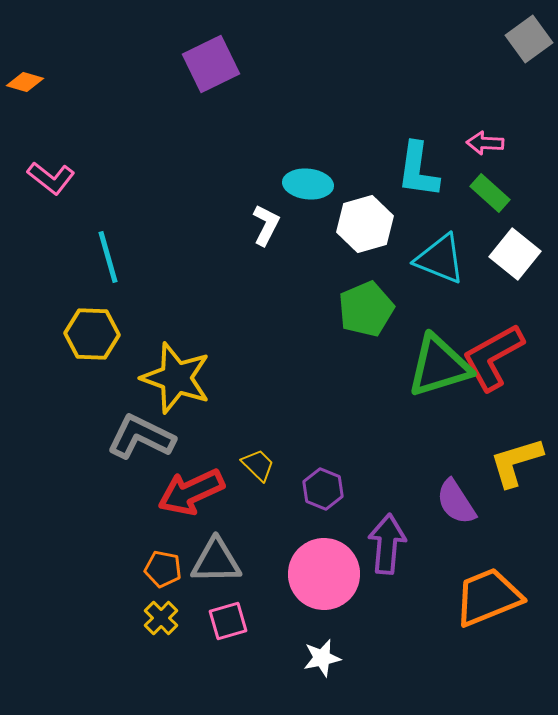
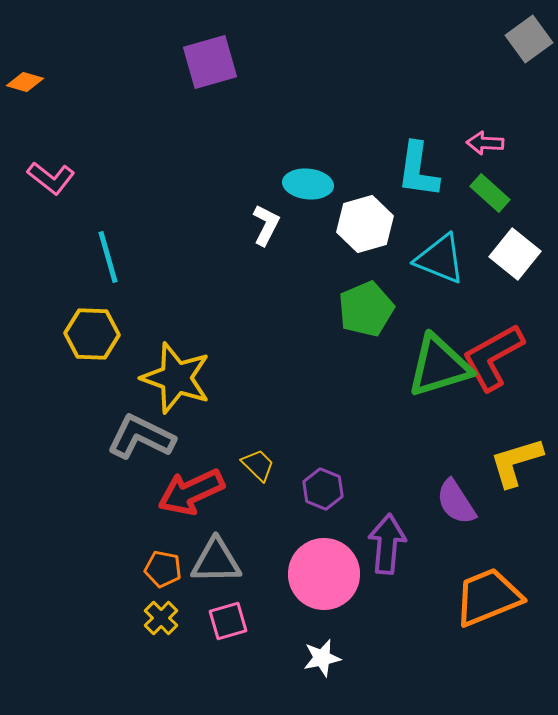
purple square: moved 1 px left, 2 px up; rotated 10 degrees clockwise
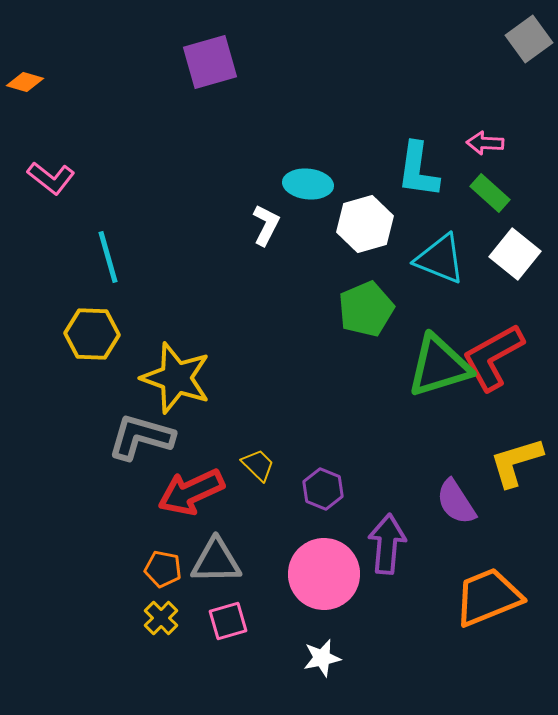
gray L-shape: rotated 10 degrees counterclockwise
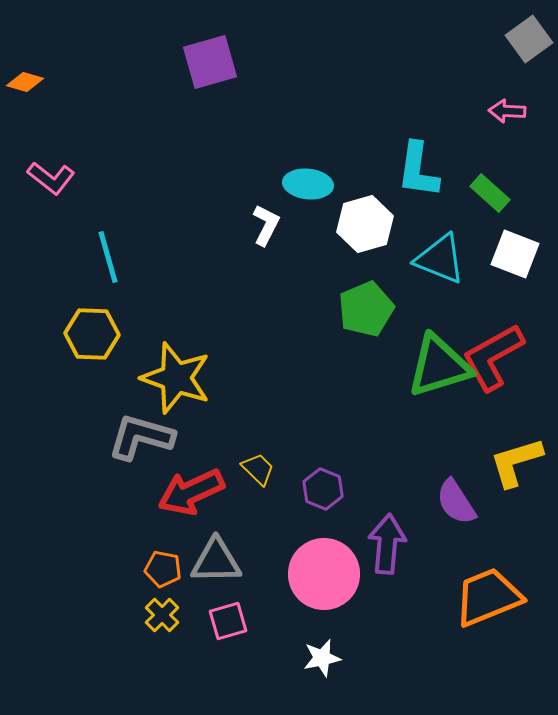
pink arrow: moved 22 px right, 32 px up
white square: rotated 18 degrees counterclockwise
yellow trapezoid: moved 4 px down
yellow cross: moved 1 px right, 3 px up
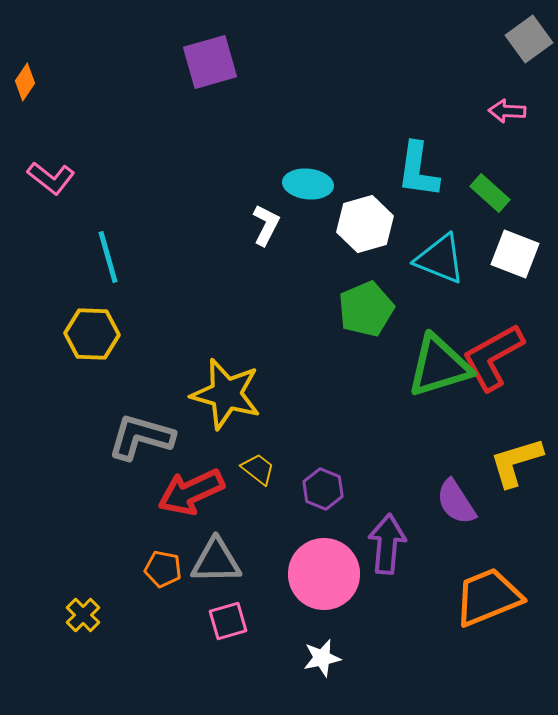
orange diamond: rotated 72 degrees counterclockwise
yellow star: moved 50 px right, 16 px down; rotated 4 degrees counterclockwise
yellow trapezoid: rotated 6 degrees counterclockwise
yellow cross: moved 79 px left
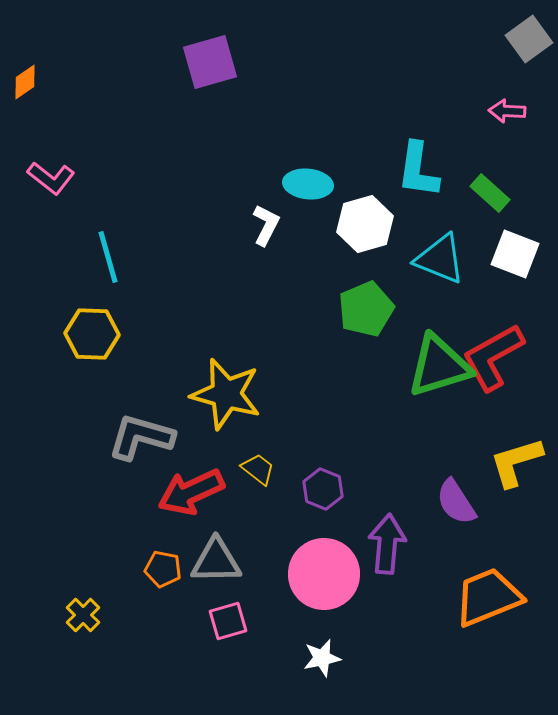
orange diamond: rotated 21 degrees clockwise
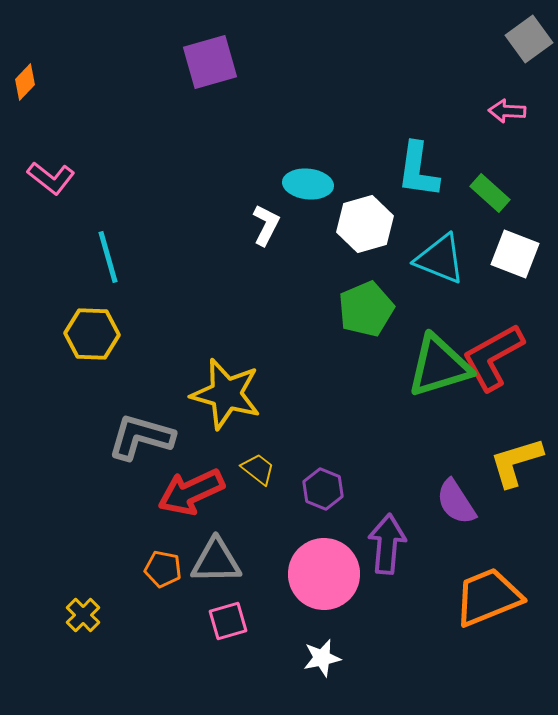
orange diamond: rotated 12 degrees counterclockwise
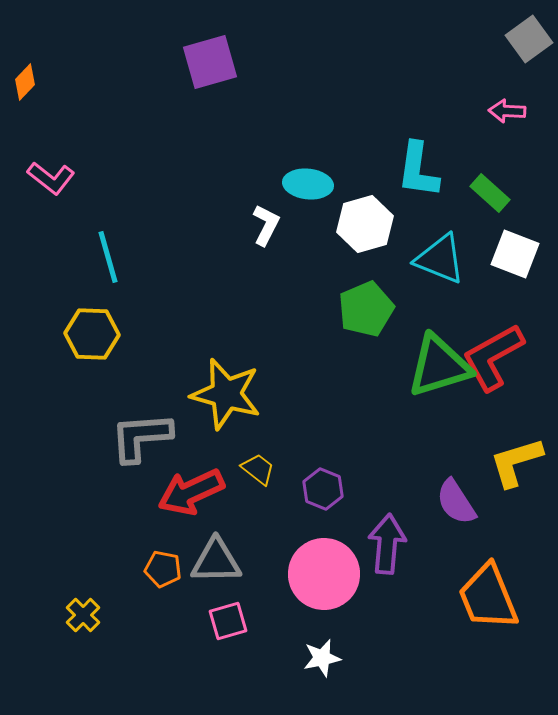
gray L-shape: rotated 20 degrees counterclockwise
orange trapezoid: rotated 90 degrees counterclockwise
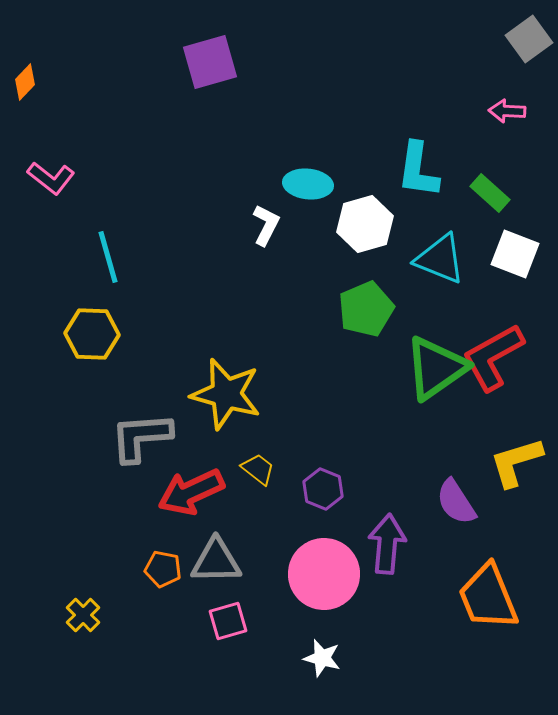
green triangle: moved 3 px left, 2 px down; rotated 18 degrees counterclockwise
white star: rotated 27 degrees clockwise
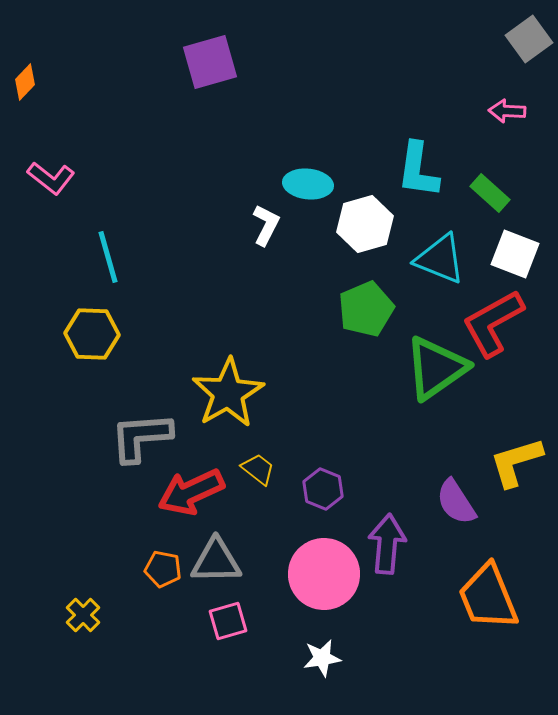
red L-shape: moved 34 px up
yellow star: moved 2 px right, 1 px up; rotated 26 degrees clockwise
white star: rotated 24 degrees counterclockwise
